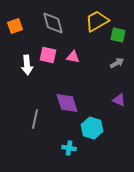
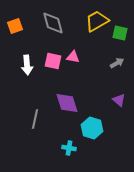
green square: moved 2 px right, 2 px up
pink square: moved 5 px right, 6 px down
purple triangle: rotated 16 degrees clockwise
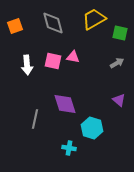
yellow trapezoid: moved 3 px left, 2 px up
purple diamond: moved 2 px left, 1 px down
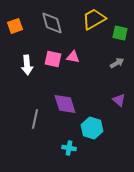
gray diamond: moved 1 px left
pink square: moved 2 px up
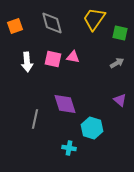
yellow trapezoid: rotated 25 degrees counterclockwise
white arrow: moved 3 px up
purple triangle: moved 1 px right
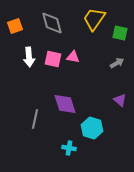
white arrow: moved 2 px right, 5 px up
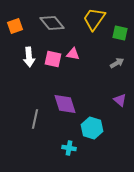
gray diamond: rotated 25 degrees counterclockwise
pink triangle: moved 3 px up
